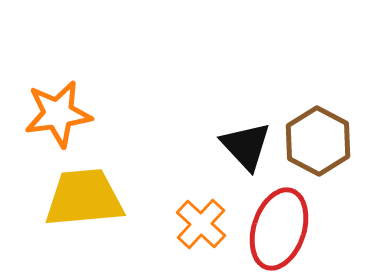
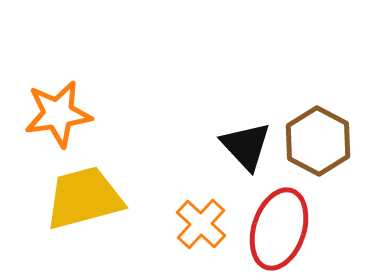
yellow trapezoid: rotated 10 degrees counterclockwise
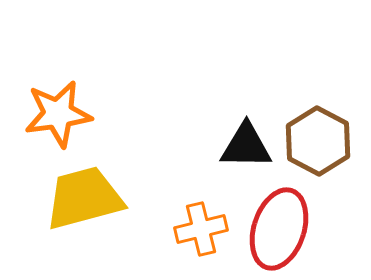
black triangle: rotated 46 degrees counterclockwise
orange cross: moved 5 px down; rotated 33 degrees clockwise
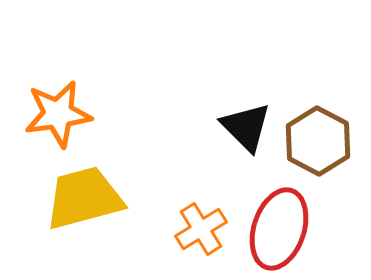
black triangle: moved 19 px up; rotated 44 degrees clockwise
orange cross: rotated 18 degrees counterclockwise
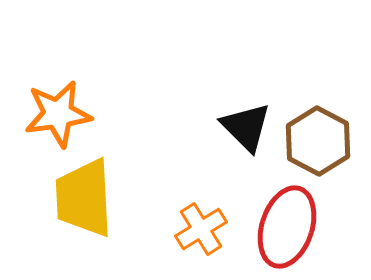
yellow trapezoid: rotated 78 degrees counterclockwise
red ellipse: moved 8 px right, 2 px up
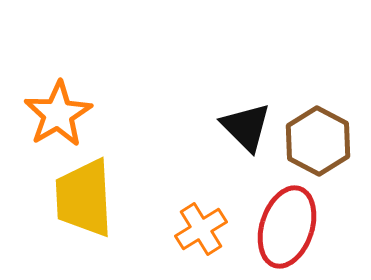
orange star: rotated 22 degrees counterclockwise
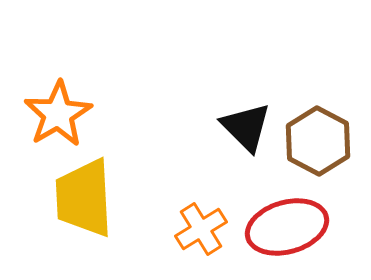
red ellipse: rotated 56 degrees clockwise
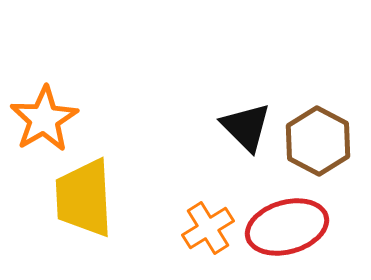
orange star: moved 14 px left, 5 px down
orange cross: moved 7 px right, 1 px up
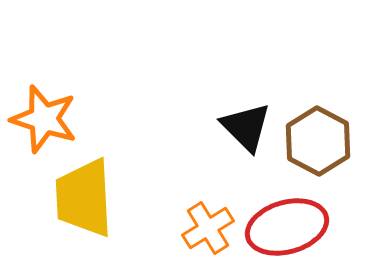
orange star: rotated 24 degrees counterclockwise
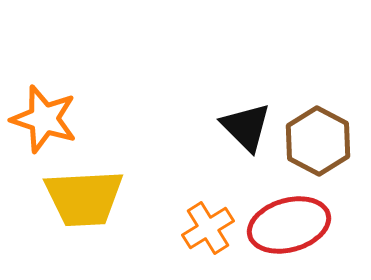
yellow trapezoid: rotated 90 degrees counterclockwise
red ellipse: moved 2 px right, 2 px up
